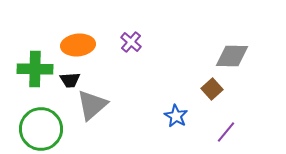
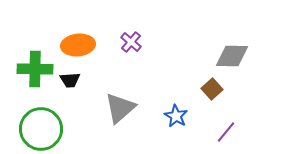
gray triangle: moved 28 px right, 3 px down
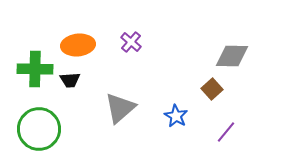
green circle: moved 2 px left
